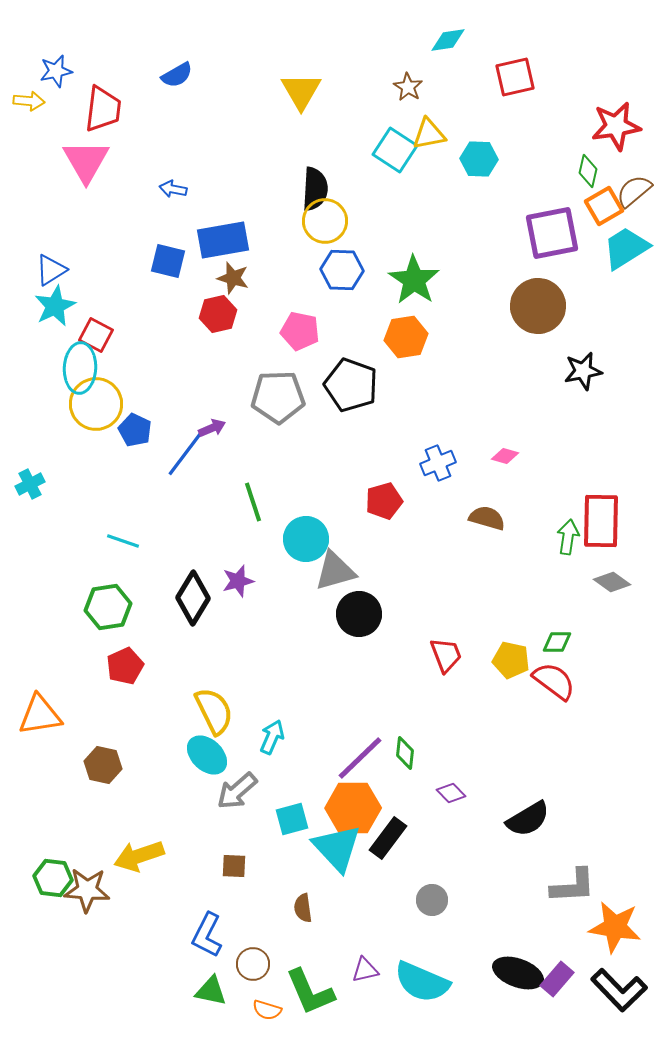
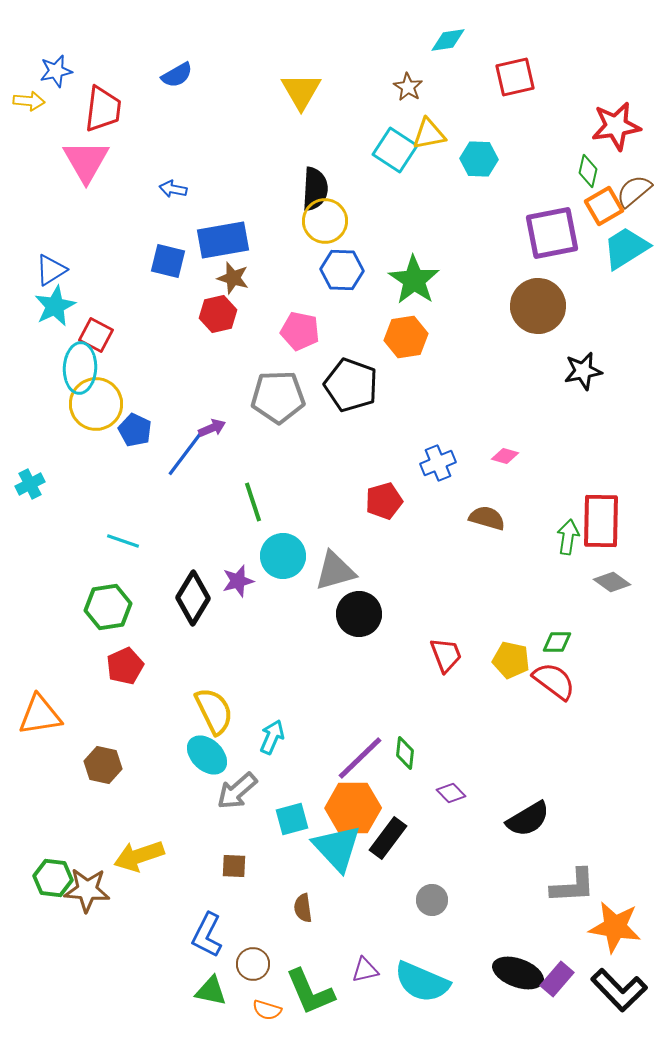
cyan circle at (306, 539): moved 23 px left, 17 px down
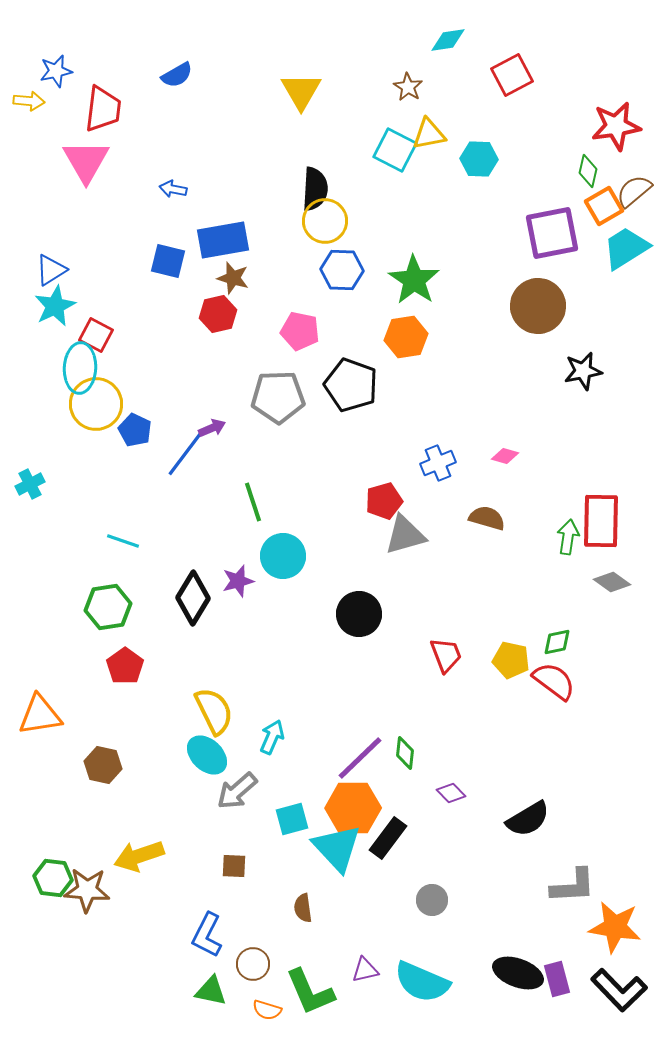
red square at (515, 77): moved 3 px left, 2 px up; rotated 15 degrees counterclockwise
cyan square at (395, 150): rotated 6 degrees counterclockwise
gray triangle at (335, 571): moved 70 px right, 36 px up
green diamond at (557, 642): rotated 12 degrees counterclockwise
red pentagon at (125, 666): rotated 12 degrees counterclockwise
purple rectangle at (557, 979): rotated 56 degrees counterclockwise
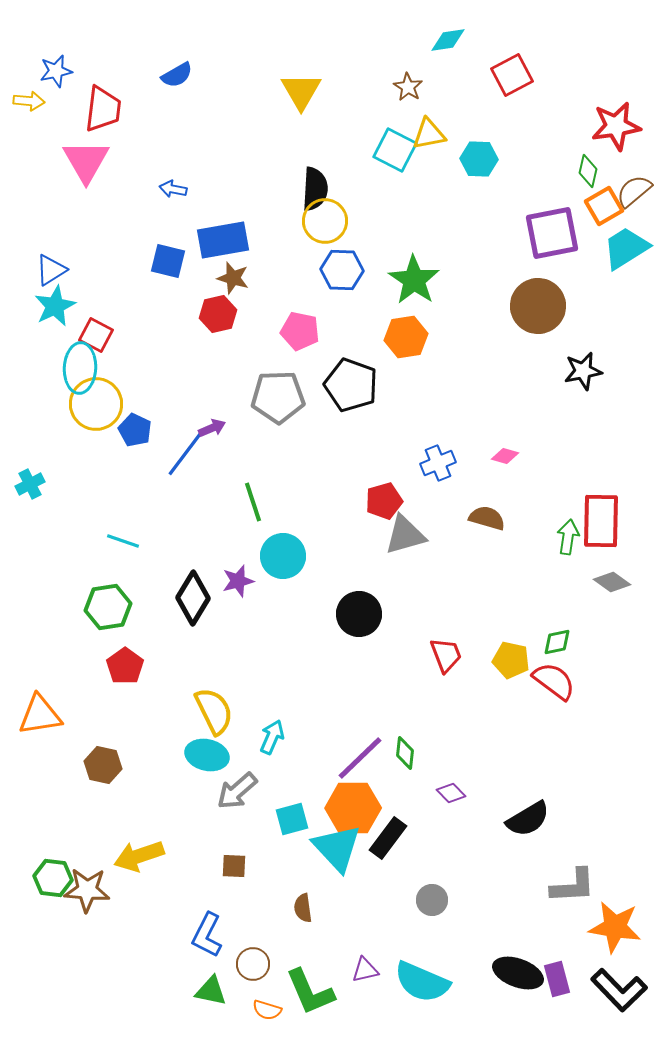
cyan ellipse at (207, 755): rotated 30 degrees counterclockwise
